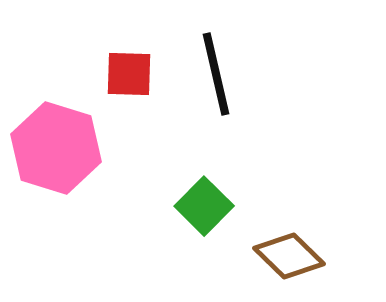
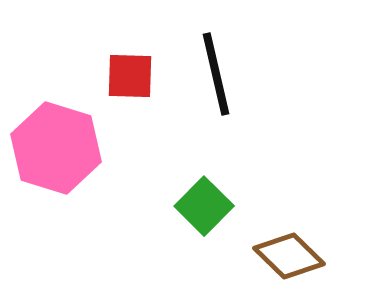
red square: moved 1 px right, 2 px down
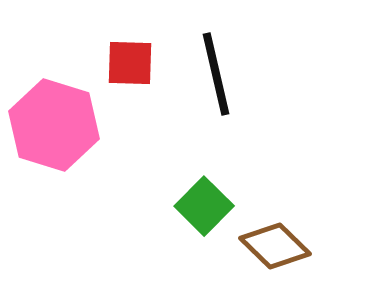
red square: moved 13 px up
pink hexagon: moved 2 px left, 23 px up
brown diamond: moved 14 px left, 10 px up
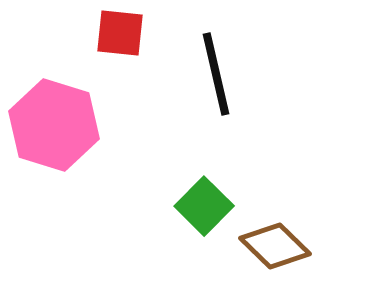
red square: moved 10 px left, 30 px up; rotated 4 degrees clockwise
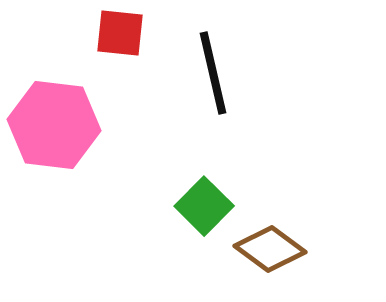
black line: moved 3 px left, 1 px up
pink hexagon: rotated 10 degrees counterclockwise
brown diamond: moved 5 px left, 3 px down; rotated 8 degrees counterclockwise
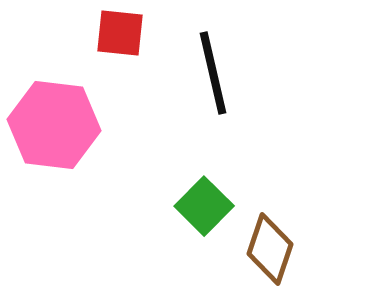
brown diamond: rotated 72 degrees clockwise
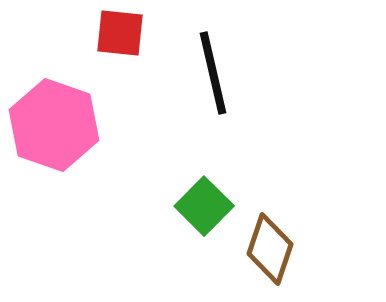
pink hexagon: rotated 12 degrees clockwise
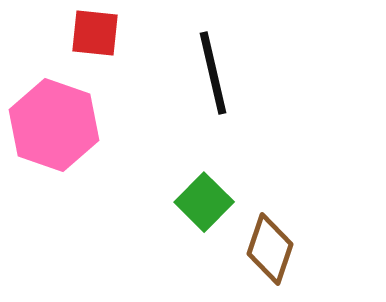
red square: moved 25 px left
green square: moved 4 px up
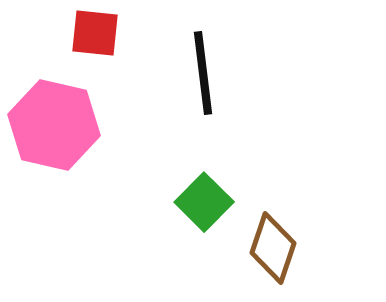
black line: moved 10 px left; rotated 6 degrees clockwise
pink hexagon: rotated 6 degrees counterclockwise
brown diamond: moved 3 px right, 1 px up
